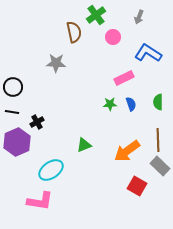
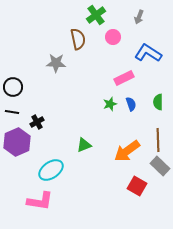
brown semicircle: moved 4 px right, 7 px down
green star: rotated 16 degrees counterclockwise
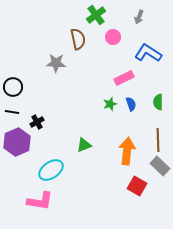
orange arrow: rotated 132 degrees clockwise
